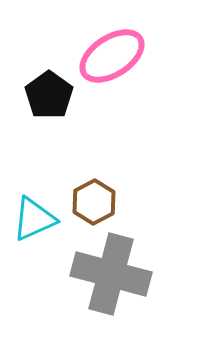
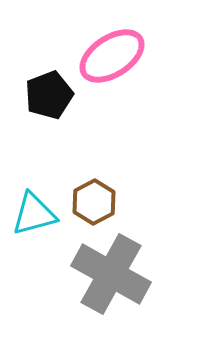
black pentagon: rotated 15 degrees clockwise
cyan triangle: moved 5 px up; rotated 9 degrees clockwise
gray cross: rotated 14 degrees clockwise
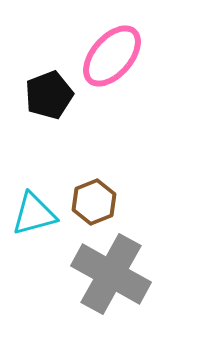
pink ellipse: rotated 16 degrees counterclockwise
brown hexagon: rotated 6 degrees clockwise
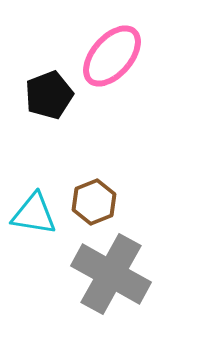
cyan triangle: rotated 24 degrees clockwise
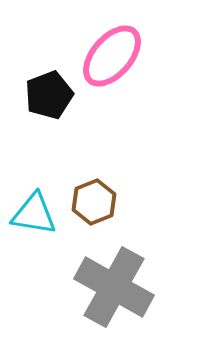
gray cross: moved 3 px right, 13 px down
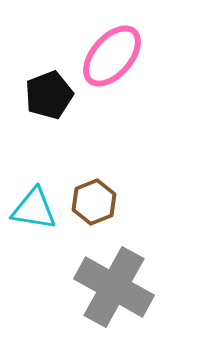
cyan triangle: moved 5 px up
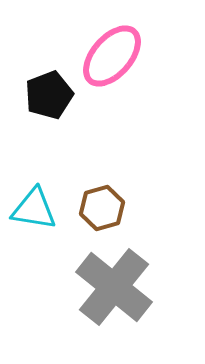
brown hexagon: moved 8 px right, 6 px down; rotated 6 degrees clockwise
gray cross: rotated 10 degrees clockwise
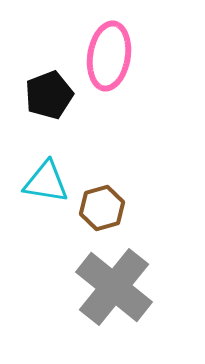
pink ellipse: moved 3 px left; rotated 32 degrees counterclockwise
cyan triangle: moved 12 px right, 27 px up
